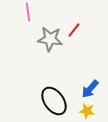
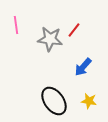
pink line: moved 12 px left, 13 px down
blue arrow: moved 7 px left, 22 px up
yellow star: moved 2 px right, 10 px up
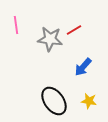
red line: rotated 21 degrees clockwise
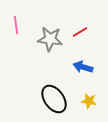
red line: moved 6 px right, 2 px down
blue arrow: rotated 66 degrees clockwise
black ellipse: moved 2 px up
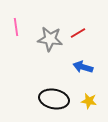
pink line: moved 2 px down
red line: moved 2 px left, 1 px down
black ellipse: rotated 44 degrees counterclockwise
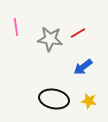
blue arrow: rotated 54 degrees counterclockwise
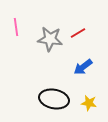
yellow star: moved 2 px down
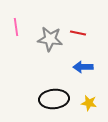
red line: rotated 42 degrees clockwise
blue arrow: rotated 36 degrees clockwise
black ellipse: rotated 16 degrees counterclockwise
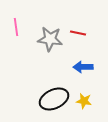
black ellipse: rotated 20 degrees counterclockwise
yellow star: moved 5 px left, 2 px up
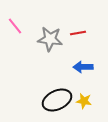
pink line: moved 1 px left, 1 px up; rotated 30 degrees counterclockwise
red line: rotated 21 degrees counterclockwise
black ellipse: moved 3 px right, 1 px down
